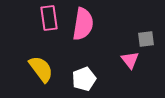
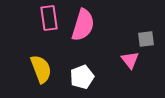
pink semicircle: moved 1 px down; rotated 8 degrees clockwise
yellow semicircle: rotated 16 degrees clockwise
white pentagon: moved 2 px left, 2 px up
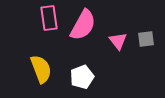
pink semicircle: rotated 12 degrees clockwise
pink triangle: moved 12 px left, 19 px up
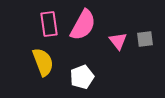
pink rectangle: moved 6 px down
gray square: moved 1 px left
yellow semicircle: moved 2 px right, 7 px up
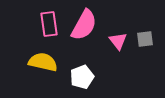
pink semicircle: moved 1 px right
yellow semicircle: rotated 56 degrees counterclockwise
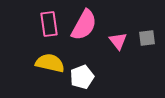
gray square: moved 2 px right, 1 px up
yellow semicircle: moved 7 px right, 1 px down
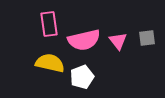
pink semicircle: moved 15 px down; rotated 48 degrees clockwise
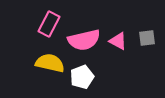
pink rectangle: rotated 35 degrees clockwise
pink triangle: rotated 24 degrees counterclockwise
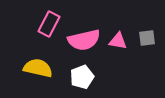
pink triangle: rotated 18 degrees counterclockwise
yellow semicircle: moved 12 px left, 5 px down
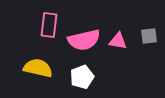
pink rectangle: moved 1 px down; rotated 20 degrees counterclockwise
gray square: moved 2 px right, 2 px up
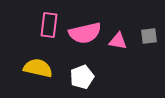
pink semicircle: moved 1 px right, 7 px up
